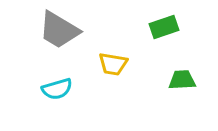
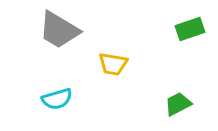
green rectangle: moved 26 px right, 2 px down
green trapezoid: moved 4 px left, 24 px down; rotated 24 degrees counterclockwise
cyan semicircle: moved 10 px down
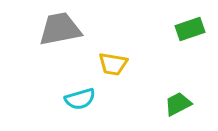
gray trapezoid: moved 1 px right, 1 px up; rotated 138 degrees clockwise
cyan semicircle: moved 23 px right
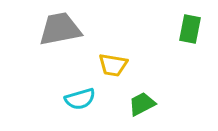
green rectangle: rotated 60 degrees counterclockwise
yellow trapezoid: moved 1 px down
green trapezoid: moved 36 px left
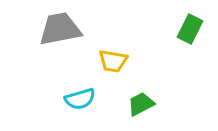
green rectangle: rotated 16 degrees clockwise
yellow trapezoid: moved 4 px up
green trapezoid: moved 1 px left
